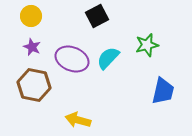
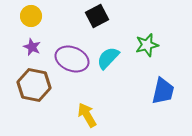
yellow arrow: moved 9 px right, 5 px up; rotated 45 degrees clockwise
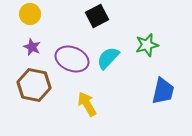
yellow circle: moved 1 px left, 2 px up
yellow arrow: moved 11 px up
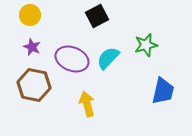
yellow circle: moved 1 px down
green star: moved 1 px left
yellow arrow: rotated 15 degrees clockwise
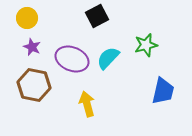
yellow circle: moved 3 px left, 3 px down
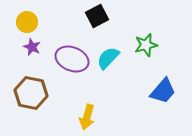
yellow circle: moved 4 px down
brown hexagon: moved 3 px left, 8 px down
blue trapezoid: rotated 28 degrees clockwise
yellow arrow: moved 13 px down; rotated 150 degrees counterclockwise
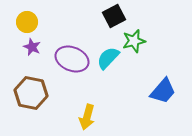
black square: moved 17 px right
green star: moved 12 px left, 4 px up
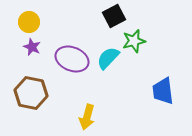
yellow circle: moved 2 px right
blue trapezoid: rotated 132 degrees clockwise
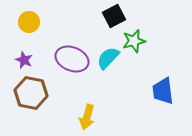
purple star: moved 8 px left, 13 px down
